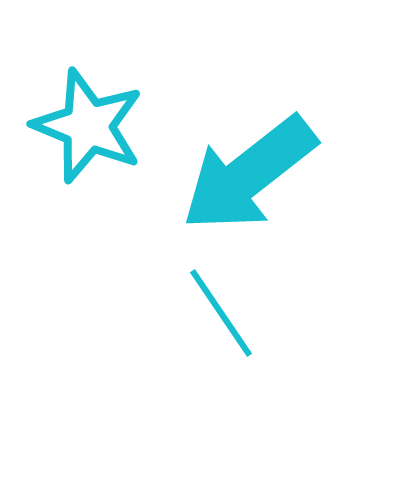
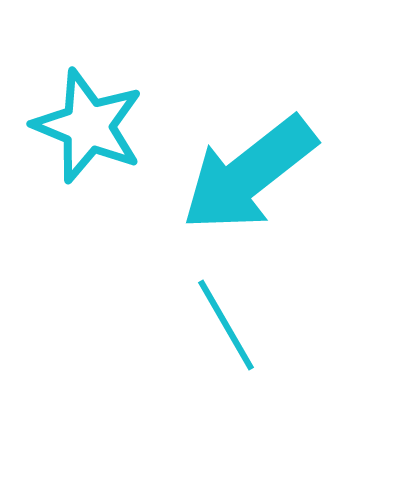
cyan line: moved 5 px right, 12 px down; rotated 4 degrees clockwise
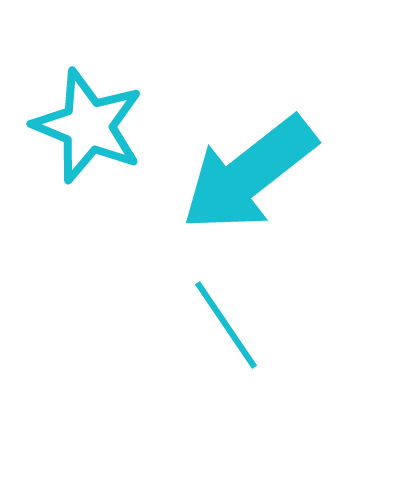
cyan line: rotated 4 degrees counterclockwise
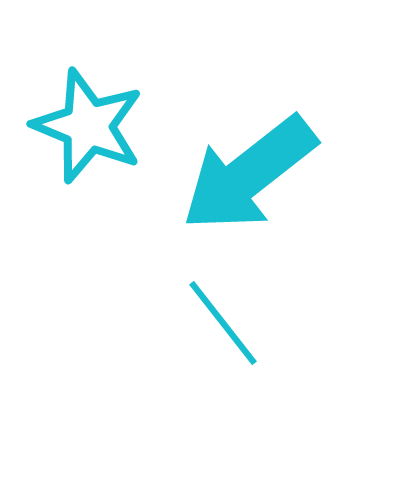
cyan line: moved 3 px left, 2 px up; rotated 4 degrees counterclockwise
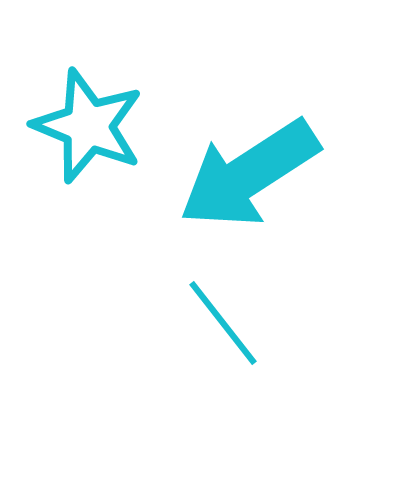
cyan arrow: rotated 5 degrees clockwise
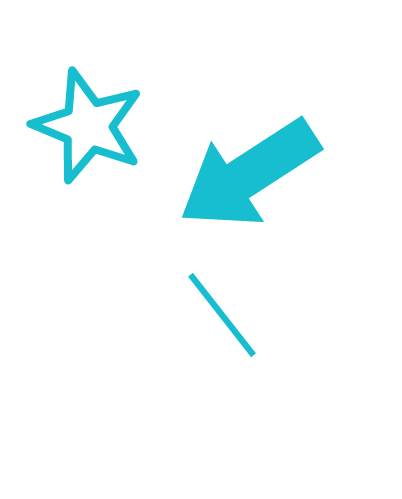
cyan line: moved 1 px left, 8 px up
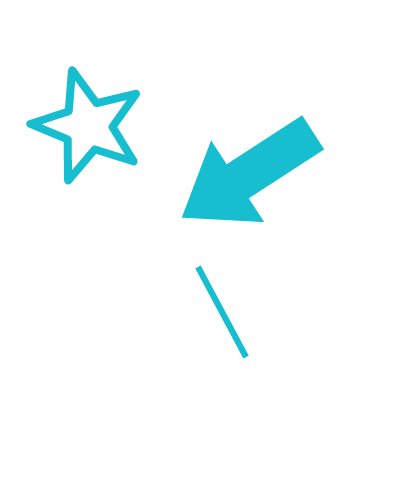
cyan line: moved 3 px up; rotated 10 degrees clockwise
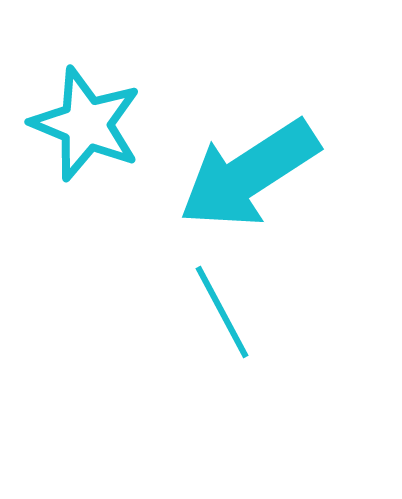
cyan star: moved 2 px left, 2 px up
